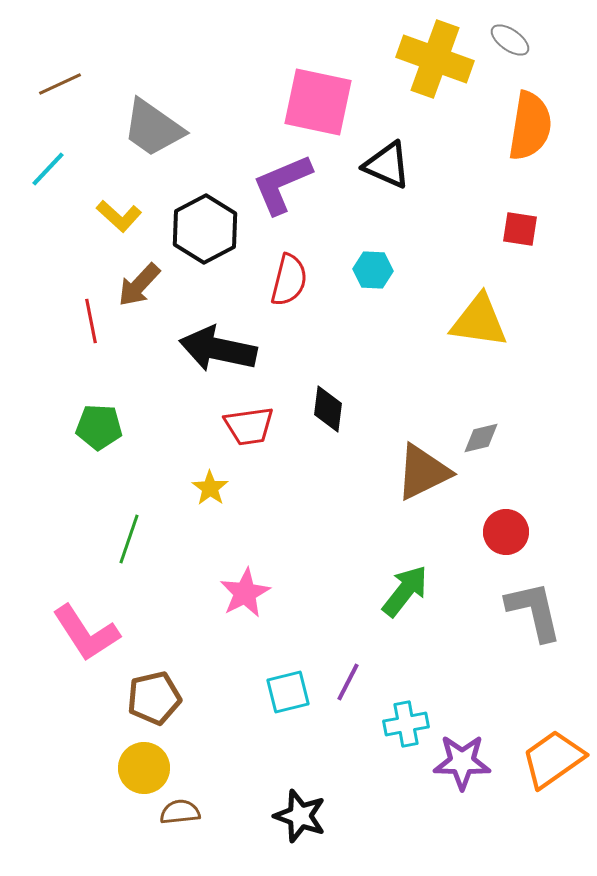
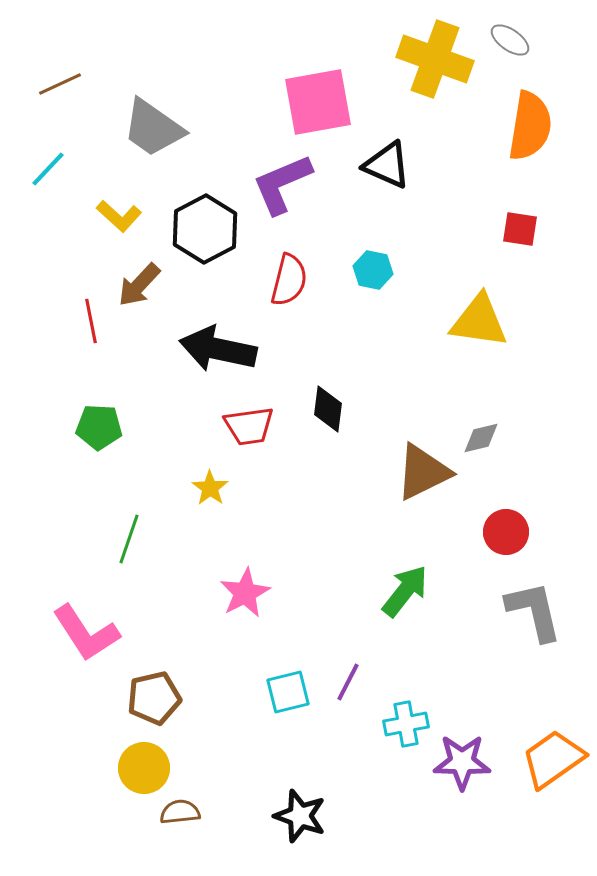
pink square: rotated 22 degrees counterclockwise
cyan hexagon: rotated 9 degrees clockwise
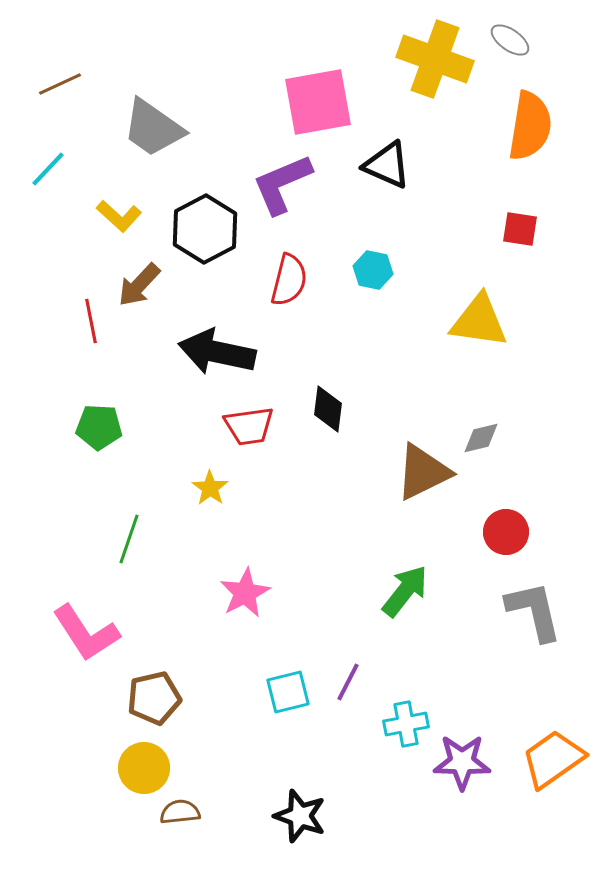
black arrow: moved 1 px left, 3 px down
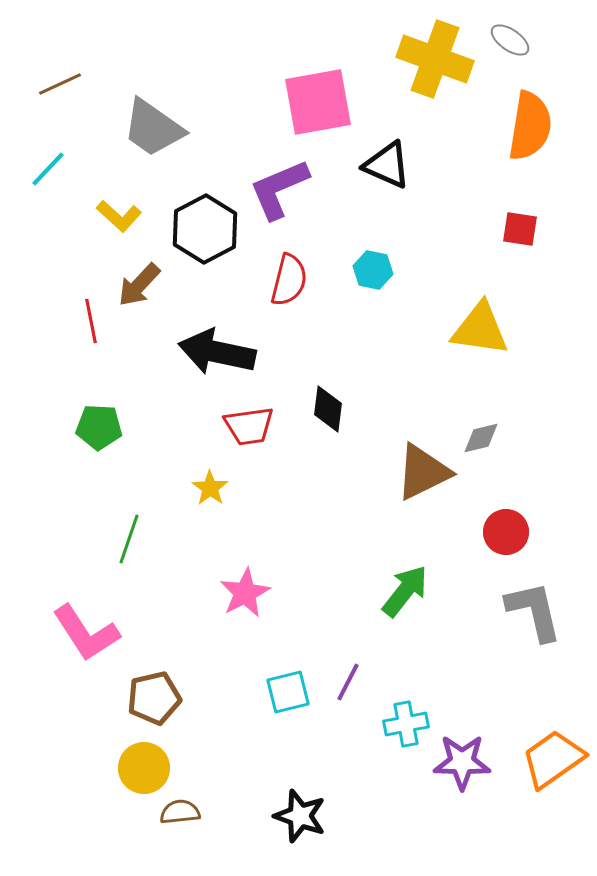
purple L-shape: moved 3 px left, 5 px down
yellow triangle: moved 1 px right, 8 px down
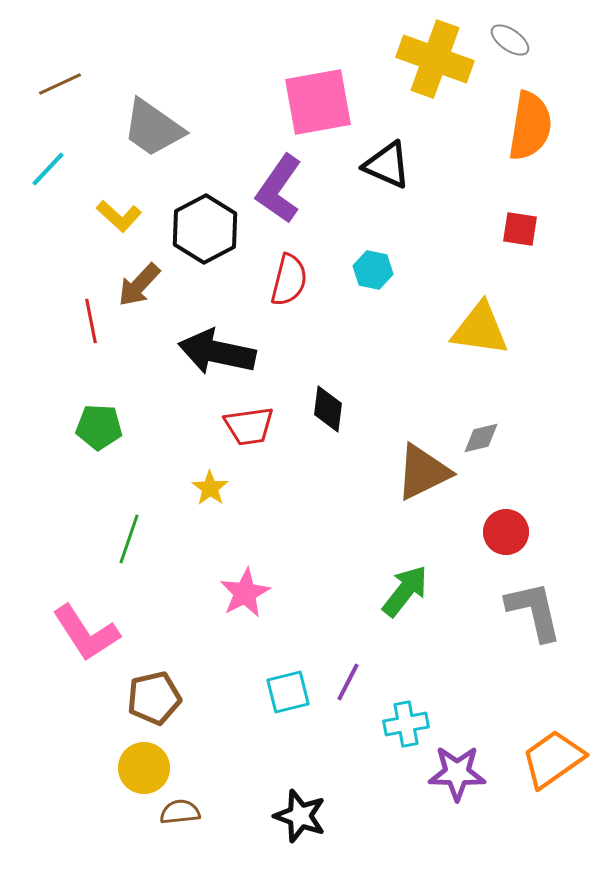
purple L-shape: rotated 32 degrees counterclockwise
purple star: moved 5 px left, 11 px down
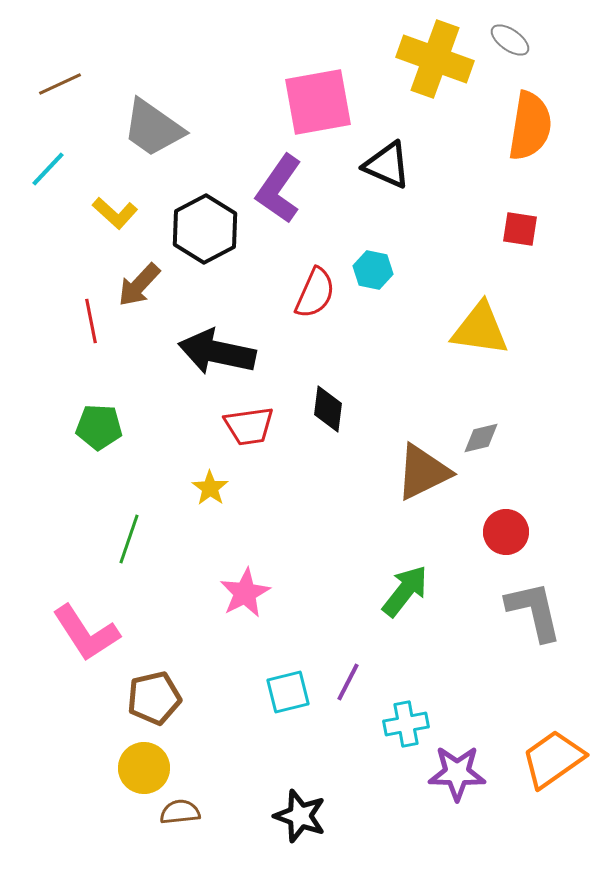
yellow L-shape: moved 4 px left, 3 px up
red semicircle: moved 26 px right, 13 px down; rotated 10 degrees clockwise
